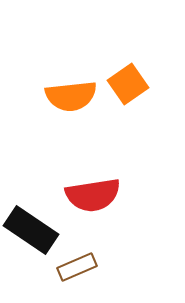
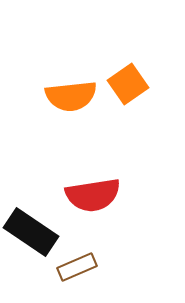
black rectangle: moved 2 px down
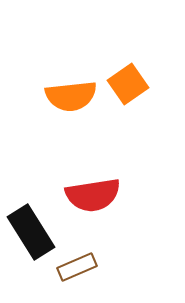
black rectangle: rotated 24 degrees clockwise
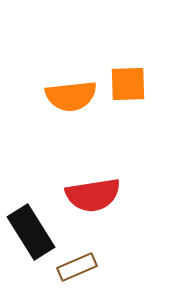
orange square: rotated 33 degrees clockwise
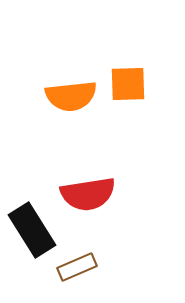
red semicircle: moved 5 px left, 1 px up
black rectangle: moved 1 px right, 2 px up
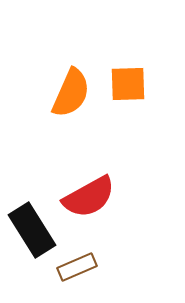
orange semicircle: moved 3 px up; rotated 60 degrees counterclockwise
red semicircle: moved 1 px right, 3 px down; rotated 20 degrees counterclockwise
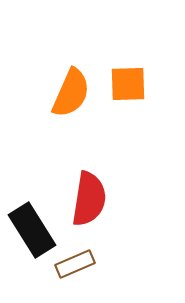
red semicircle: moved 2 px down; rotated 52 degrees counterclockwise
brown rectangle: moved 2 px left, 3 px up
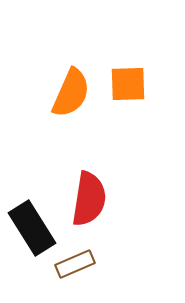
black rectangle: moved 2 px up
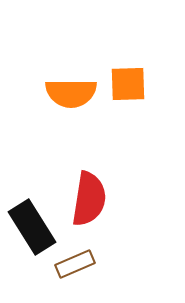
orange semicircle: rotated 66 degrees clockwise
black rectangle: moved 1 px up
